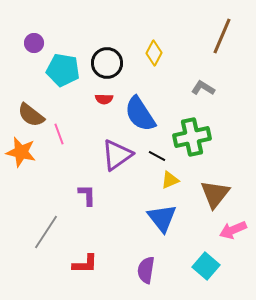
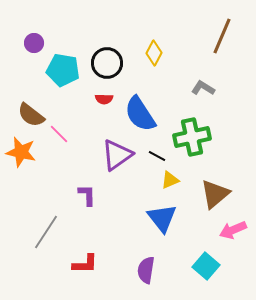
pink line: rotated 25 degrees counterclockwise
brown triangle: rotated 12 degrees clockwise
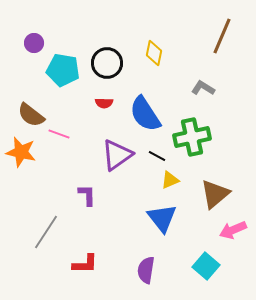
yellow diamond: rotated 15 degrees counterclockwise
red semicircle: moved 4 px down
blue semicircle: moved 5 px right
pink line: rotated 25 degrees counterclockwise
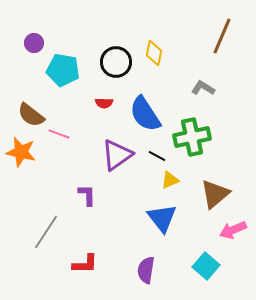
black circle: moved 9 px right, 1 px up
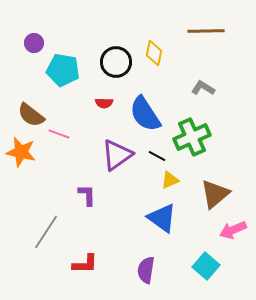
brown line: moved 16 px left, 5 px up; rotated 66 degrees clockwise
green cross: rotated 12 degrees counterclockwise
blue triangle: rotated 16 degrees counterclockwise
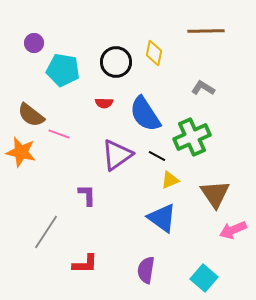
brown triangle: rotated 24 degrees counterclockwise
cyan square: moved 2 px left, 12 px down
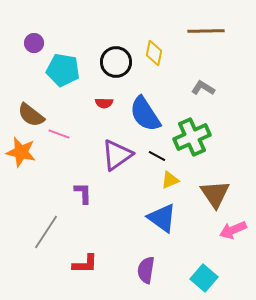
purple L-shape: moved 4 px left, 2 px up
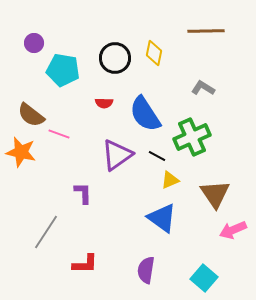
black circle: moved 1 px left, 4 px up
